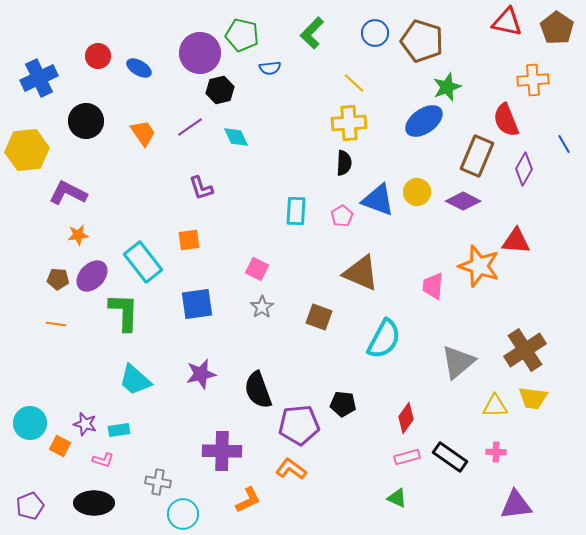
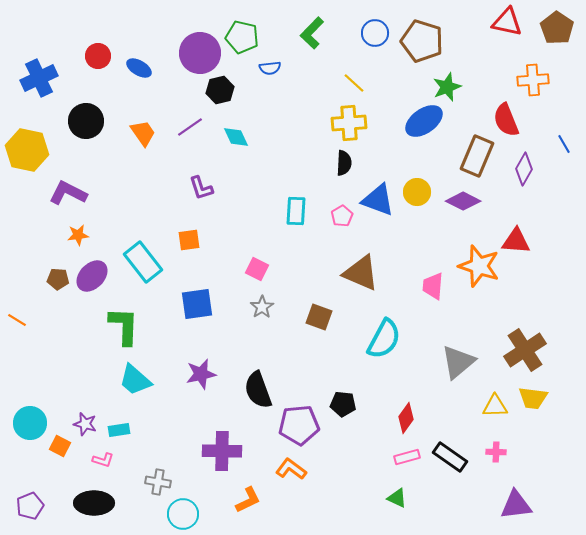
green pentagon at (242, 35): moved 2 px down
yellow hexagon at (27, 150): rotated 18 degrees clockwise
green L-shape at (124, 312): moved 14 px down
orange line at (56, 324): moved 39 px left, 4 px up; rotated 24 degrees clockwise
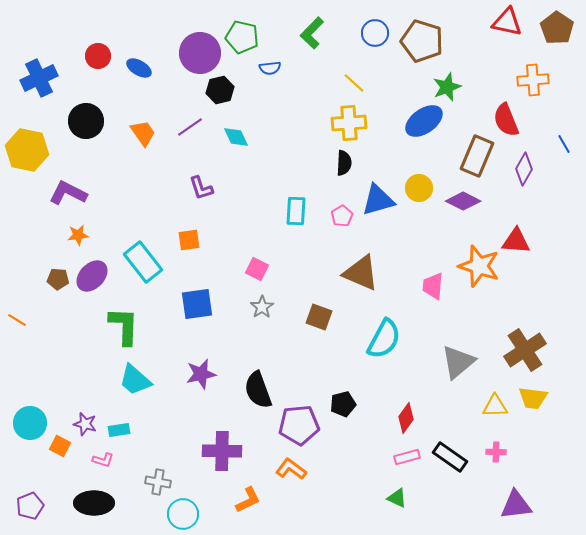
yellow circle at (417, 192): moved 2 px right, 4 px up
blue triangle at (378, 200): rotated 36 degrees counterclockwise
black pentagon at (343, 404): rotated 20 degrees counterclockwise
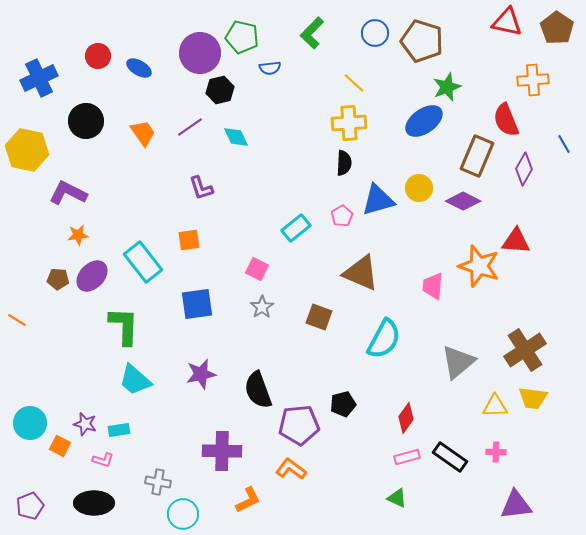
cyan rectangle at (296, 211): moved 17 px down; rotated 48 degrees clockwise
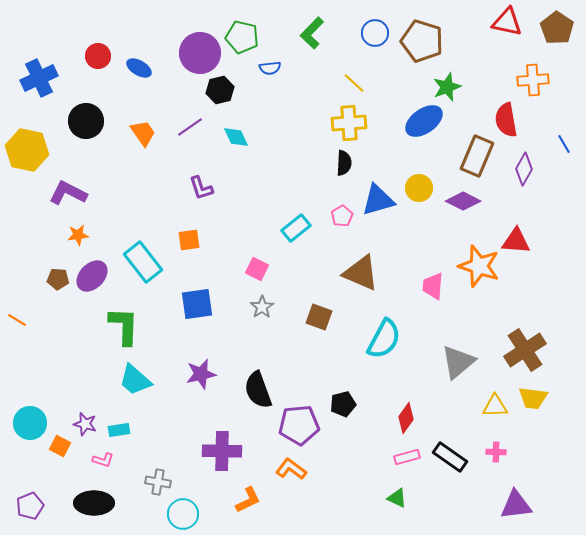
red semicircle at (506, 120): rotated 12 degrees clockwise
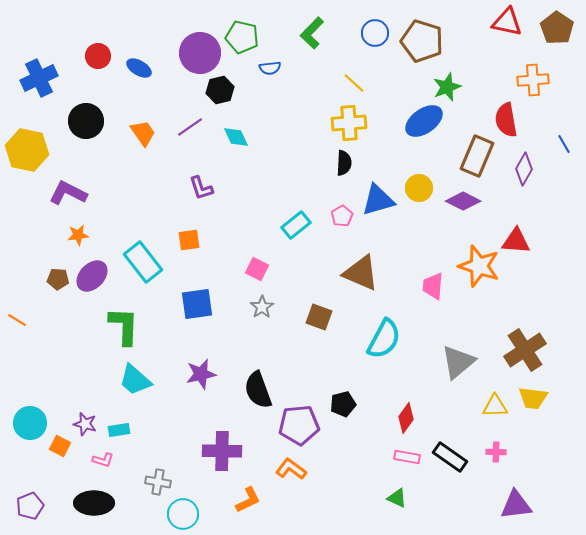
cyan rectangle at (296, 228): moved 3 px up
pink rectangle at (407, 457): rotated 25 degrees clockwise
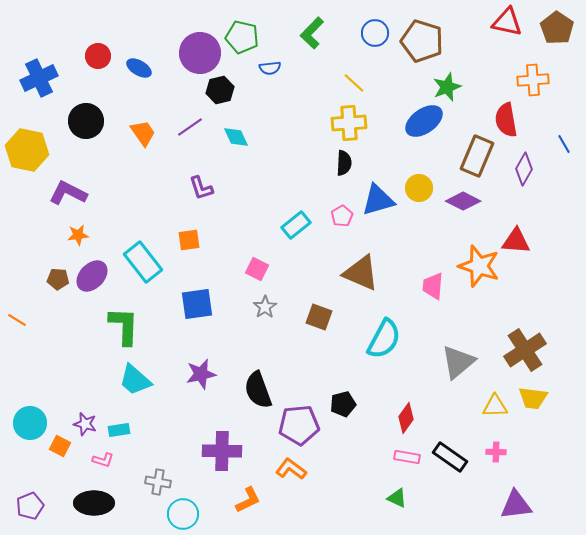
gray star at (262, 307): moved 3 px right
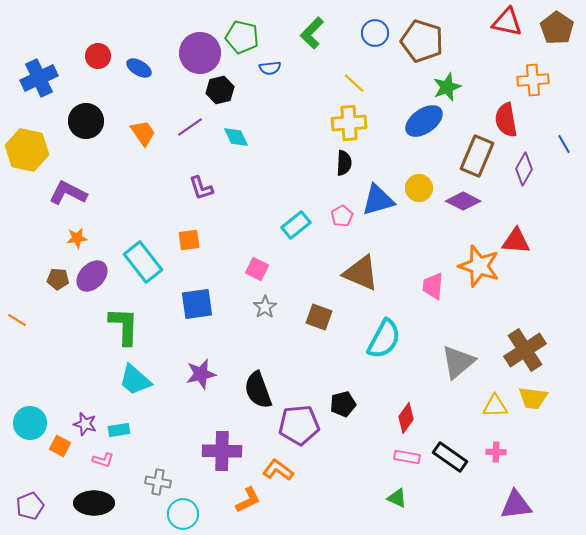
orange star at (78, 235): moved 1 px left, 3 px down
orange L-shape at (291, 469): moved 13 px left, 1 px down
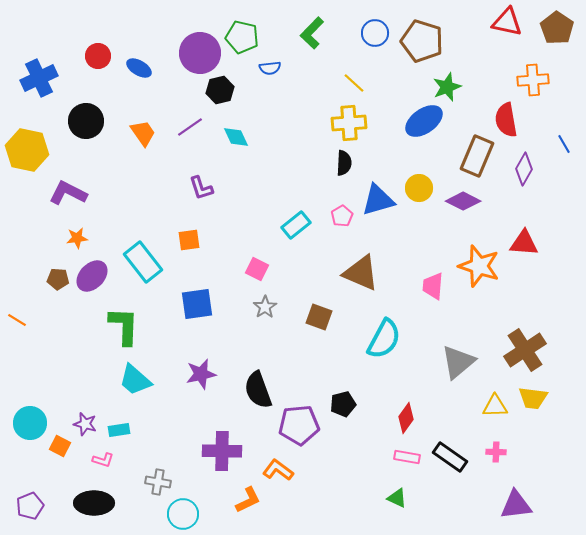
red triangle at (516, 241): moved 8 px right, 2 px down
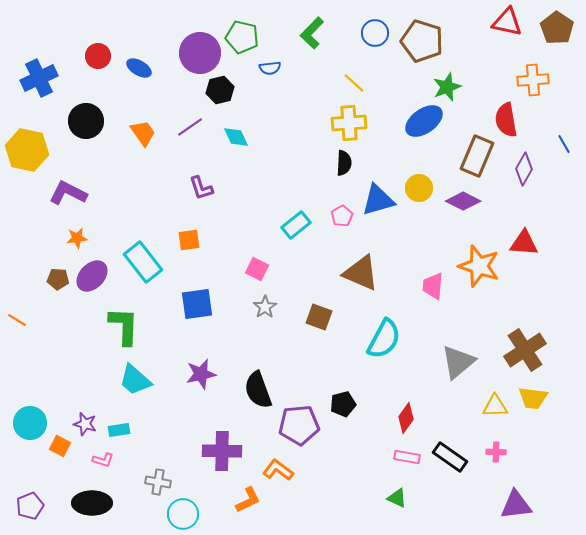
black ellipse at (94, 503): moved 2 px left
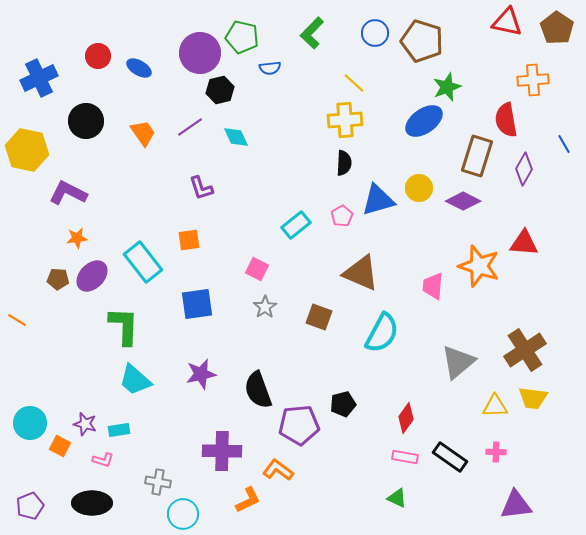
yellow cross at (349, 123): moved 4 px left, 3 px up
brown rectangle at (477, 156): rotated 6 degrees counterclockwise
cyan semicircle at (384, 339): moved 2 px left, 6 px up
pink rectangle at (407, 457): moved 2 px left
